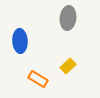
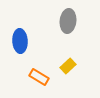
gray ellipse: moved 3 px down
orange rectangle: moved 1 px right, 2 px up
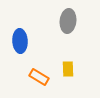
yellow rectangle: moved 3 px down; rotated 49 degrees counterclockwise
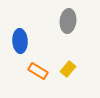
yellow rectangle: rotated 42 degrees clockwise
orange rectangle: moved 1 px left, 6 px up
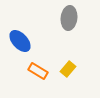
gray ellipse: moved 1 px right, 3 px up
blue ellipse: rotated 40 degrees counterclockwise
